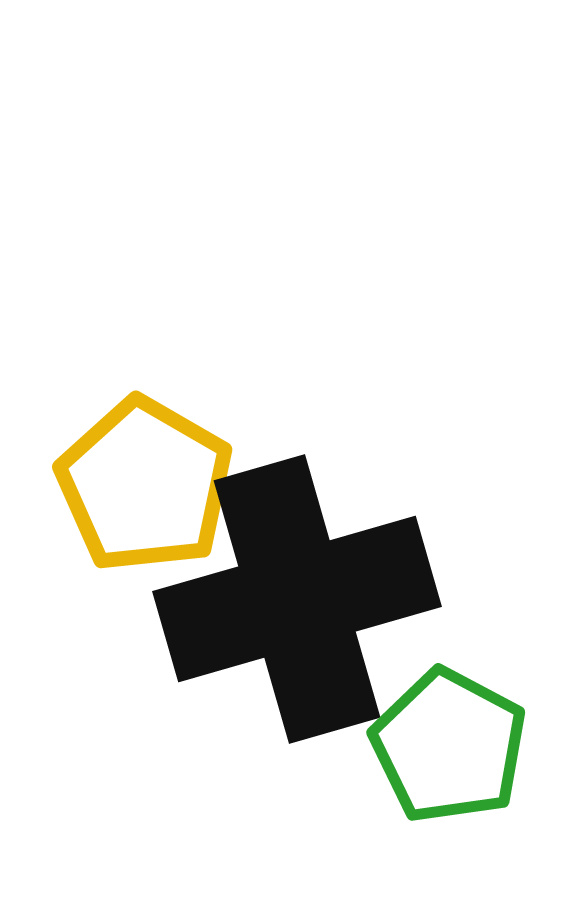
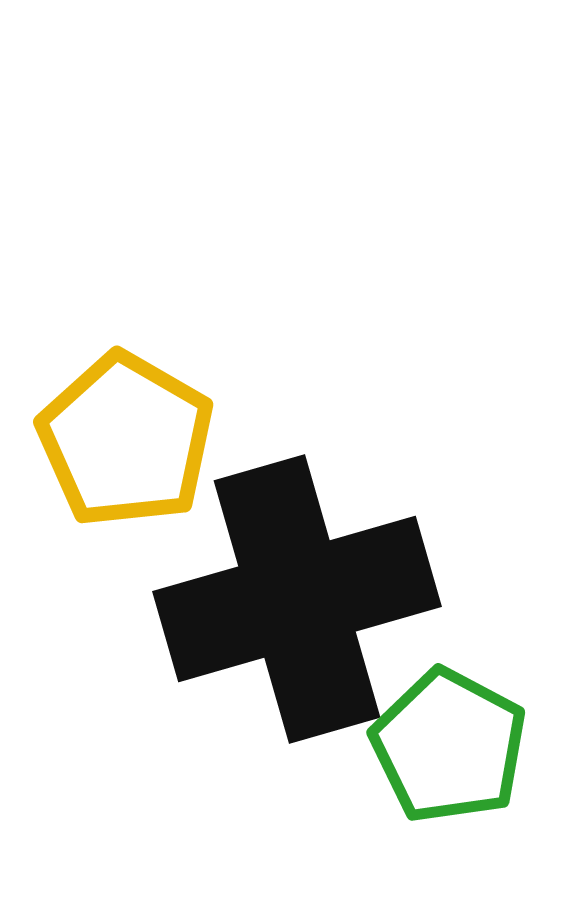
yellow pentagon: moved 19 px left, 45 px up
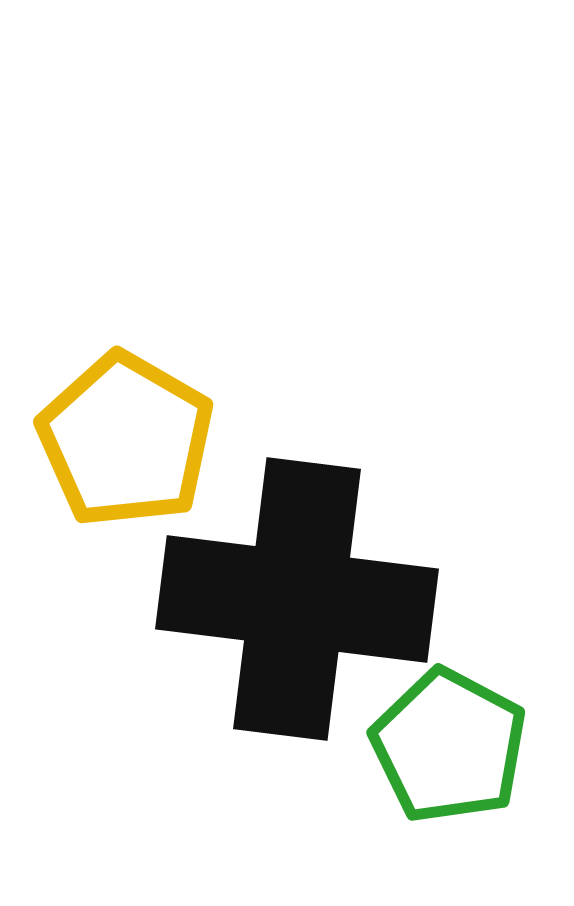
black cross: rotated 23 degrees clockwise
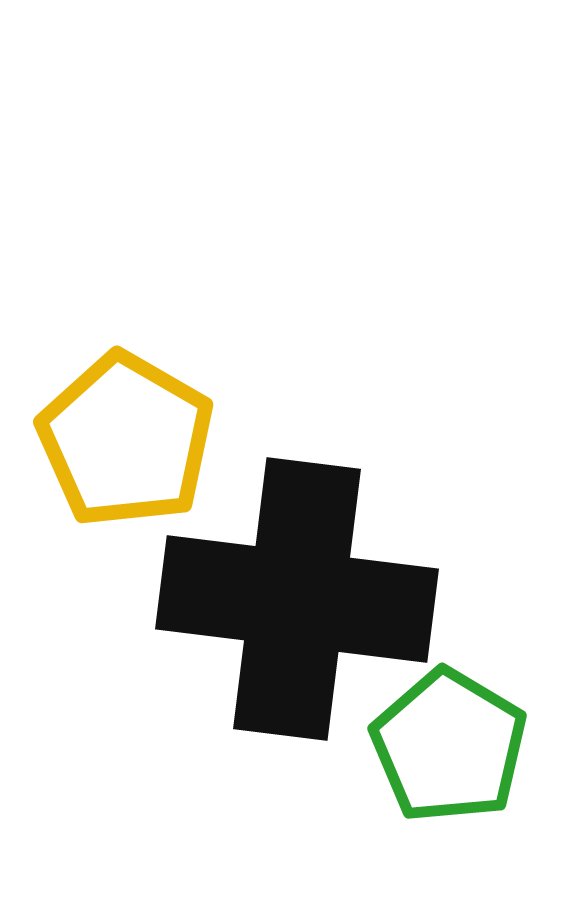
green pentagon: rotated 3 degrees clockwise
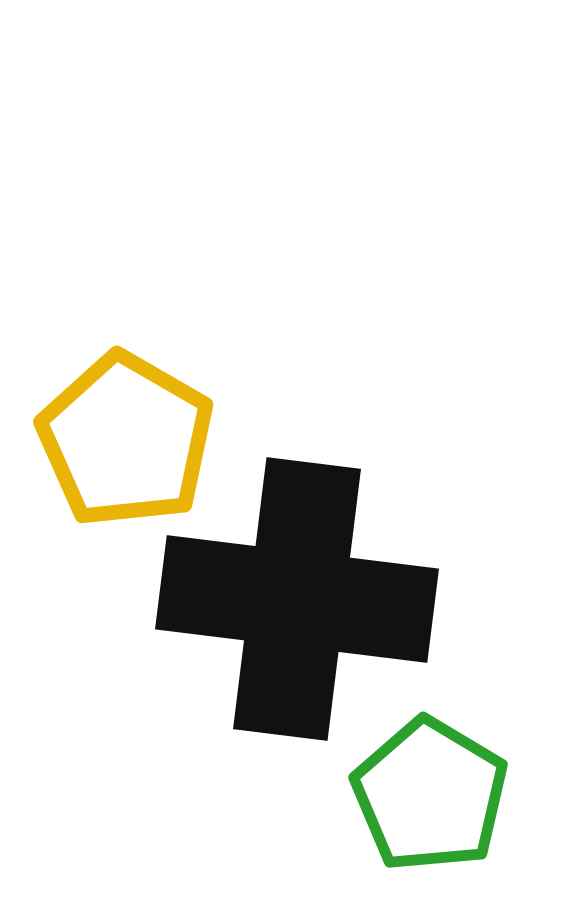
green pentagon: moved 19 px left, 49 px down
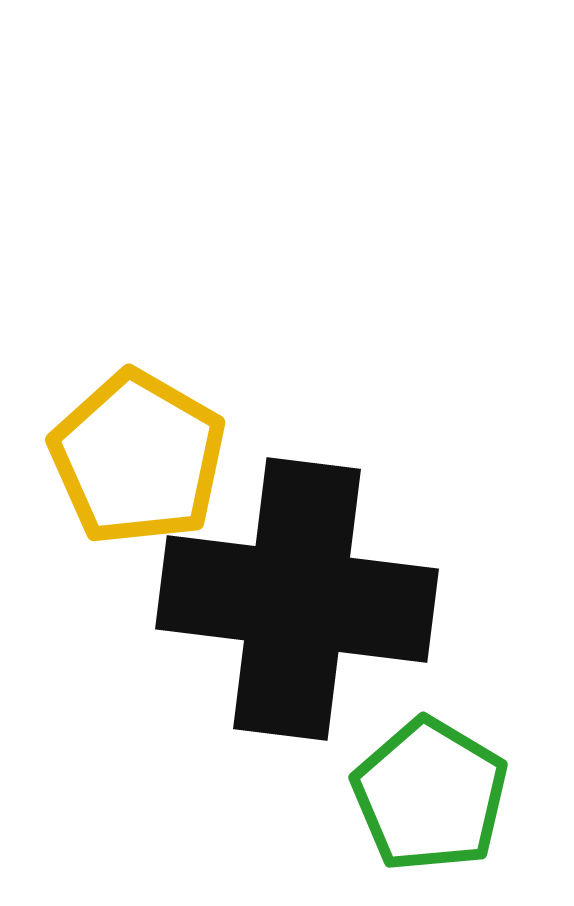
yellow pentagon: moved 12 px right, 18 px down
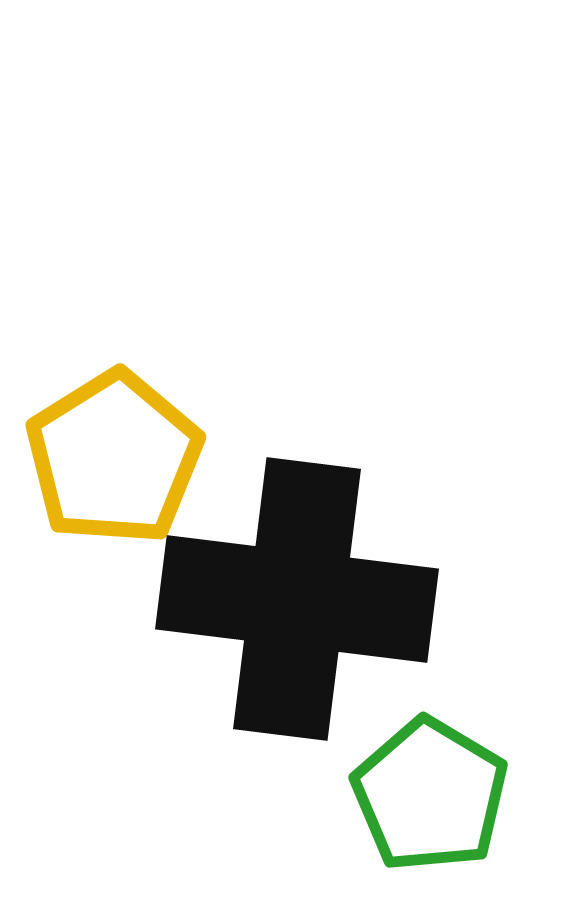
yellow pentagon: moved 24 px left; rotated 10 degrees clockwise
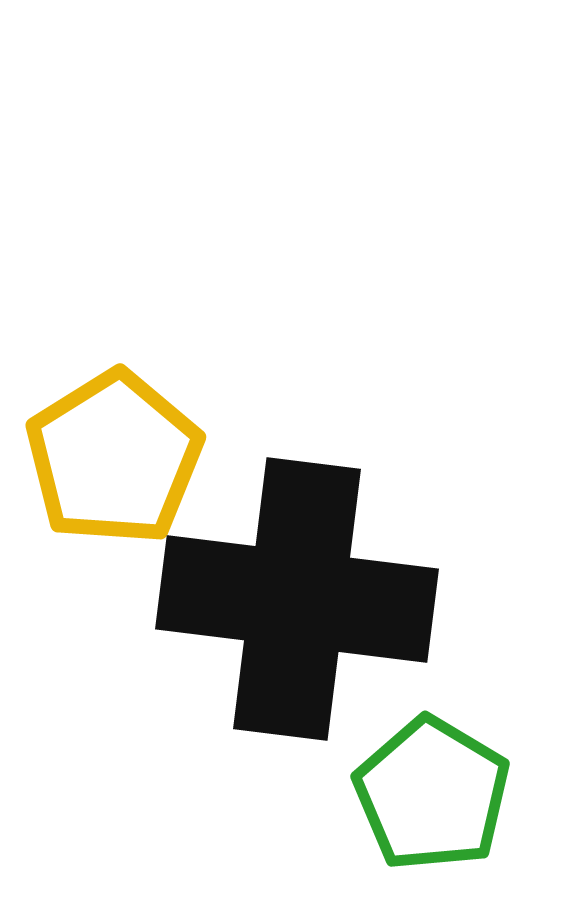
green pentagon: moved 2 px right, 1 px up
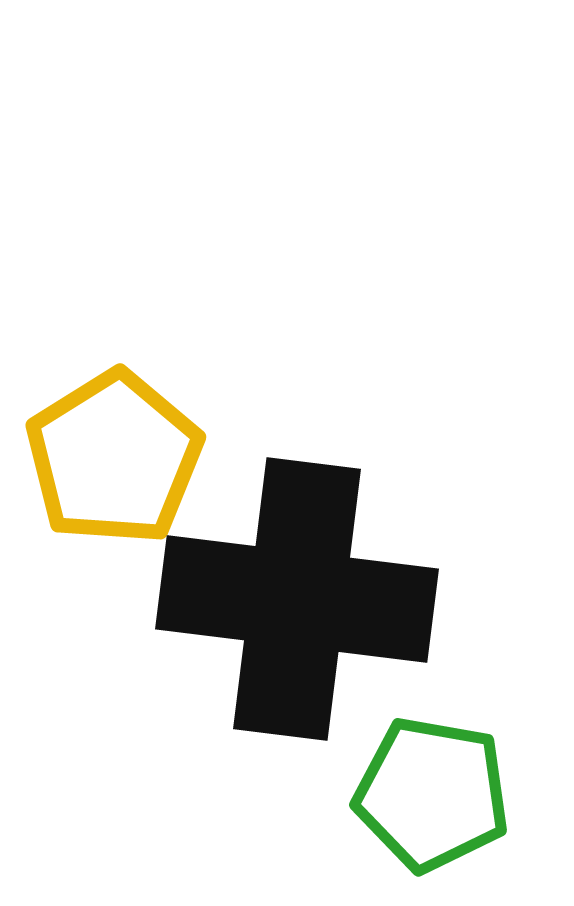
green pentagon: rotated 21 degrees counterclockwise
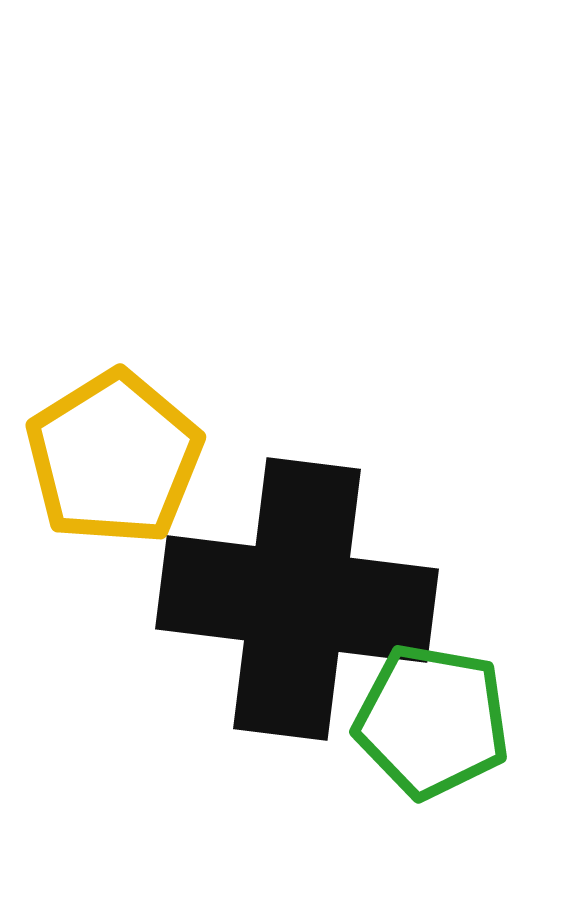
green pentagon: moved 73 px up
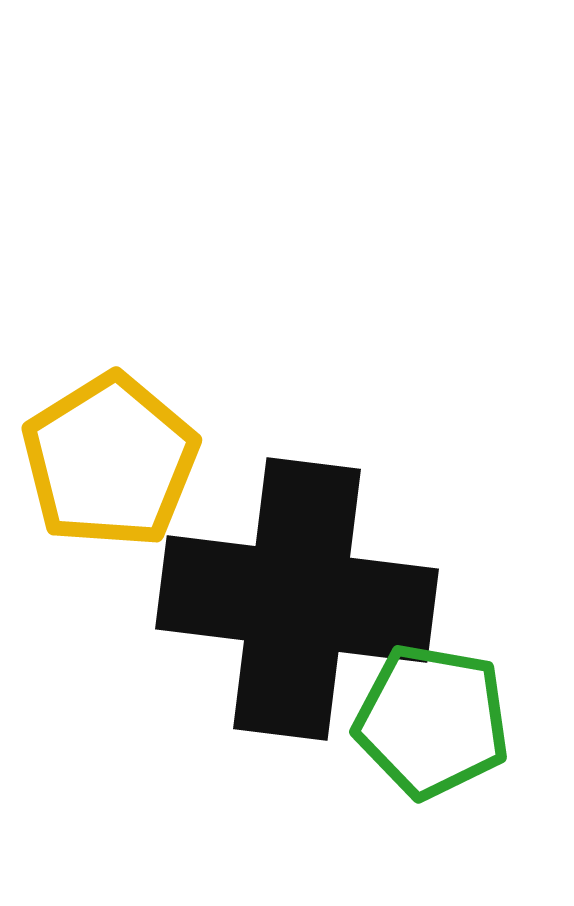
yellow pentagon: moved 4 px left, 3 px down
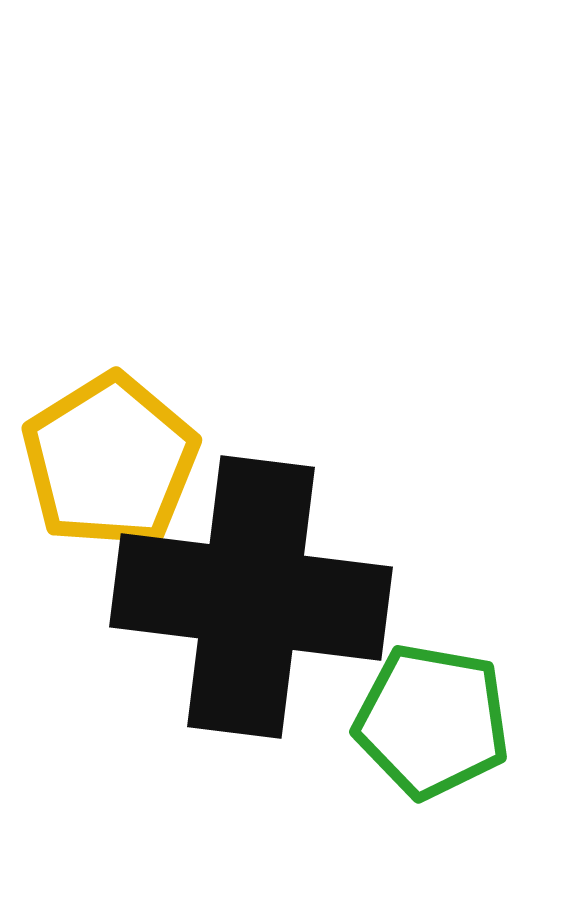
black cross: moved 46 px left, 2 px up
